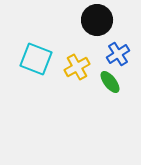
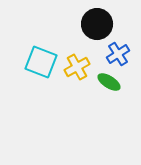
black circle: moved 4 px down
cyan square: moved 5 px right, 3 px down
green ellipse: moved 1 px left; rotated 20 degrees counterclockwise
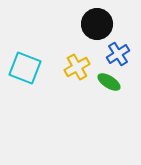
cyan square: moved 16 px left, 6 px down
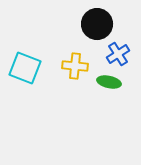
yellow cross: moved 2 px left, 1 px up; rotated 35 degrees clockwise
green ellipse: rotated 20 degrees counterclockwise
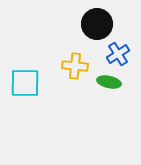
cyan square: moved 15 px down; rotated 20 degrees counterclockwise
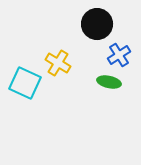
blue cross: moved 1 px right, 1 px down
yellow cross: moved 17 px left, 3 px up; rotated 25 degrees clockwise
cyan square: rotated 24 degrees clockwise
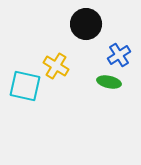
black circle: moved 11 px left
yellow cross: moved 2 px left, 3 px down
cyan square: moved 3 px down; rotated 12 degrees counterclockwise
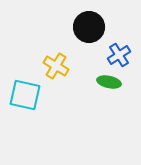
black circle: moved 3 px right, 3 px down
cyan square: moved 9 px down
